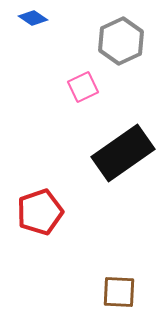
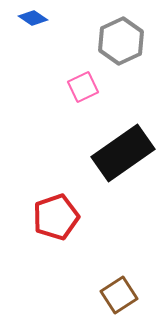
red pentagon: moved 16 px right, 5 px down
brown square: moved 3 px down; rotated 36 degrees counterclockwise
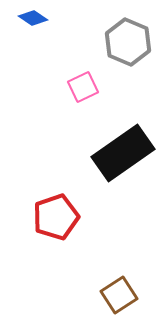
gray hexagon: moved 7 px right, 1 px down; rotated 12 degrees counterclockwise
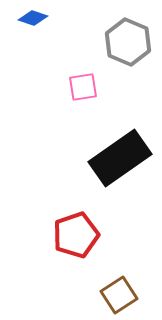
blue diamond: rotated 16 degrees counterclockwise
pink square: rotated 16 degrees clockwise
black rectangle: moved 3 px left, 5 px down
red pentagon: moved 20 px right, 18 px down
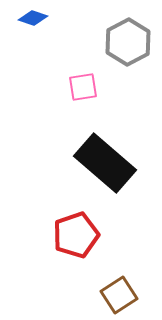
gray hexagon: rotated 9 degrees clockwise
black rectangle: moved 15 px left, 5 px down; rotated 76 degrees clockwise
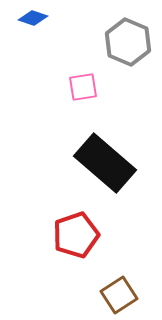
gray hexagon: rotated 9 degrees counterclockwise
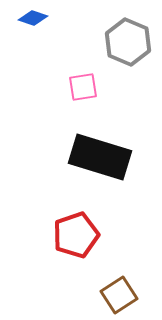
black rectangle: moved 5 px left, 6 px up; rotated 24 degrees counterclockwise
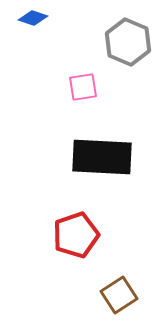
black rectangle: moved 2 px right; rotated 14 degrees counterclockwise
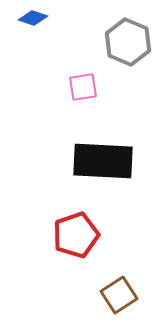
black rectangle: moved 1 px right, 4 px down
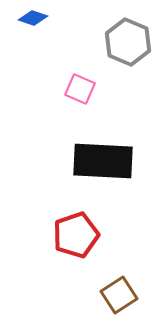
pink square: moved 3 px left, 2 px down; rotated 32 degrees clockwise
